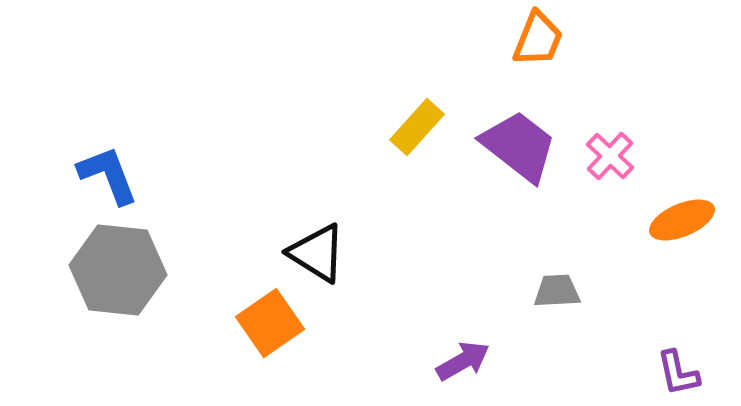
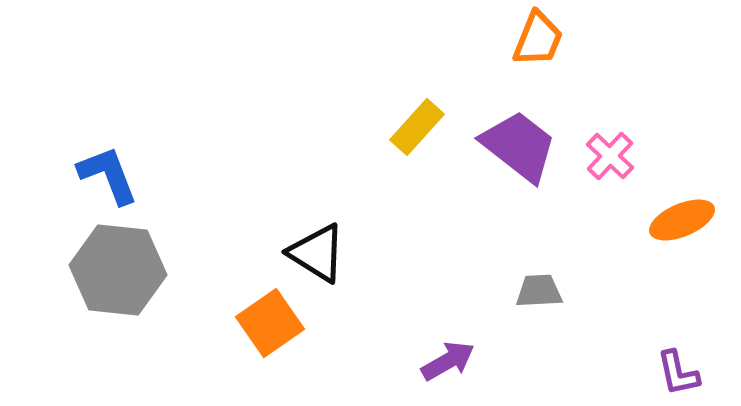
gray trapezoid: moved 18 px left
purple arrow: moved 15 px left
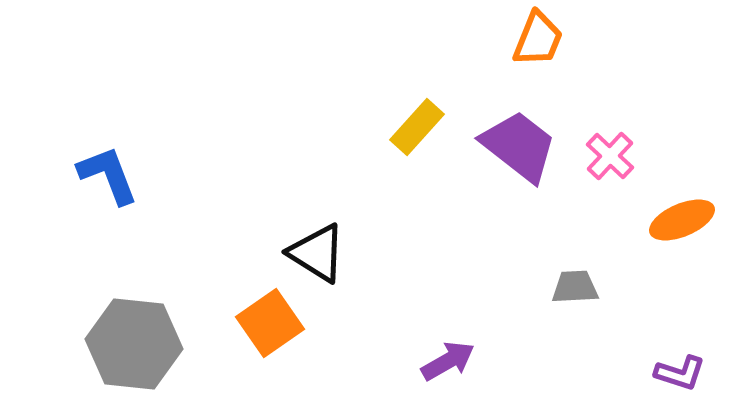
gray hexagon: moved 16 px right, 74 px down
gray trapezoid: moved 36 px right, 4 px up
purple L-shape: moved 2 px right; rotated 60 degrees counterclockwise
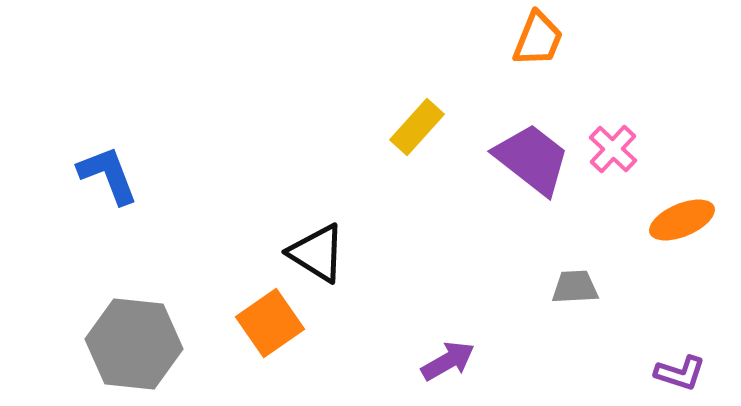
purple trapezoid: moved 13 px right, 13 px down
pink cross: moved 3 px right, 7 px up
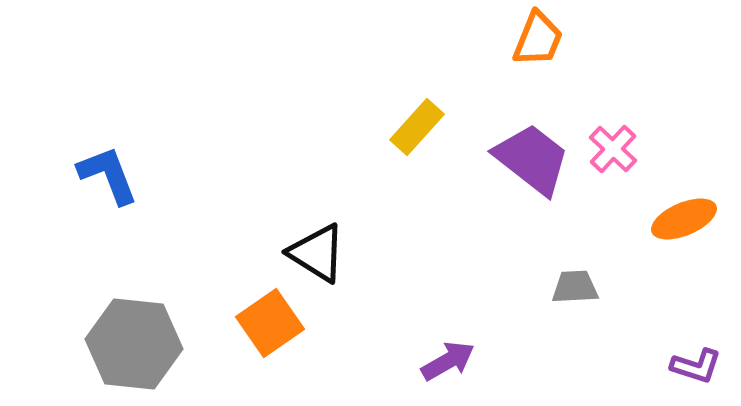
orange ellipse: moved 2 px right, 1 px up
purple L-shape: moved 16 px right, 7 px up
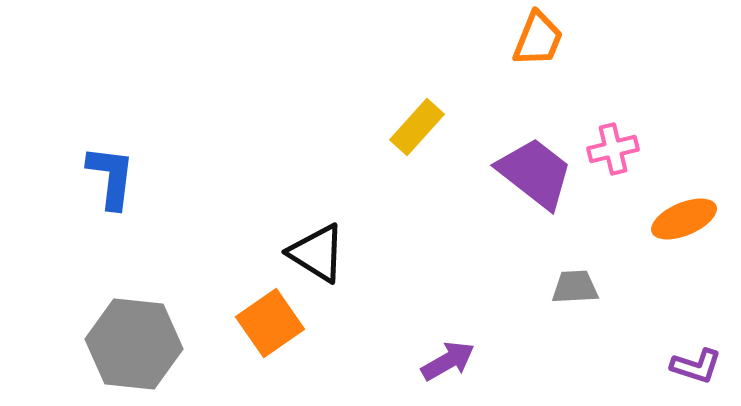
pink cross: rotated 33 degrees clockwise
purple trapezoid: moved 3 px right, 14 px down
blue L-shape: moved 3 px right, 2 px down; rotated 28 degrees clockwise
